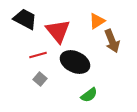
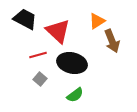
red triangle: rotated 8 degrees counterclockwise
black ellipse: moved 3 px left, 1 px down; rotated 12 degrees counterclockwise
green semicircle: moved 14 px left
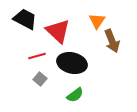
orange triangle: rotated 24 degrees counterclockwise
red line: moved 1 px left, 1 px down
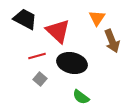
orange triangle: moved 3 px up
green semicircle: moved 6 px right, 2 px down; rotated 72 degrees clockwise
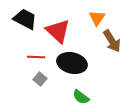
brown arrow: rotated 10 degrees counterclockwise
red line: moved 1 px left, 1 px down; rotated 18 degrees clockwise
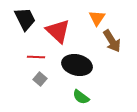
black trapezoid: rotated 35 degrees clockwise
black ellipse: moved 5 px right, 2 px down
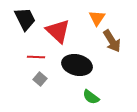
green semicircle: moved 10 px right
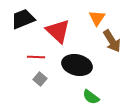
black trapezoid: moved 2 px left; rotated 85 degrees counterclockwise
